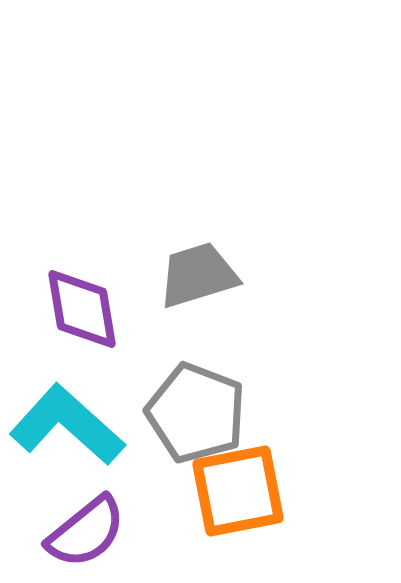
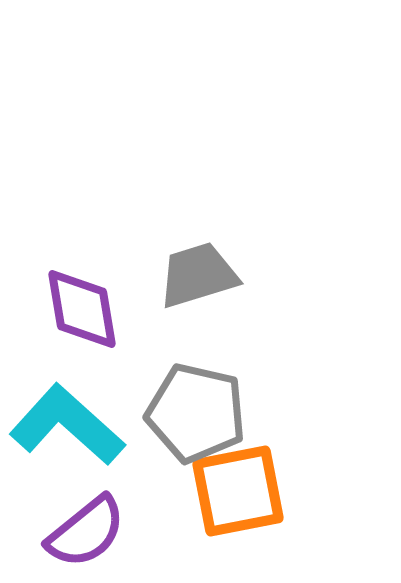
gray pentagon: rotated 8 degrees counterclockwise
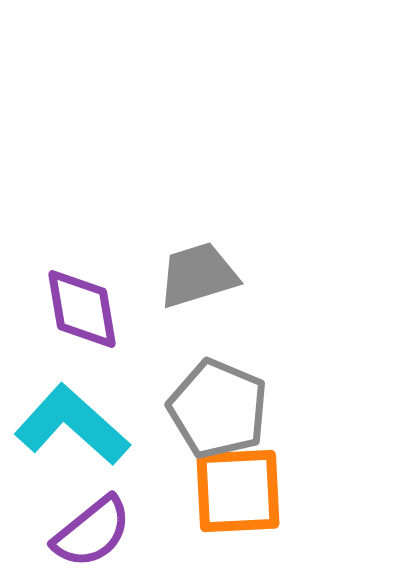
gray pentagon: moved 22 px right, 4 px up; rotated 10 degrees clockwise
cyan L-shape: moved 5 px right
orange square: rotated 8 degrees clockwise
purple semicircle: moved 6 px right
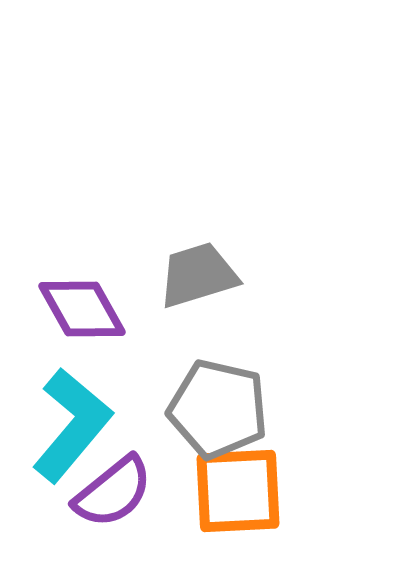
purple diamond: rotated 20 degrees counterclockwise
gray pentagon: rotated 10 degrees counterclockwise
cyan L-shape: rotated 88 degrees clockwise
purple semicircle: moved 21 px right, 40 px up
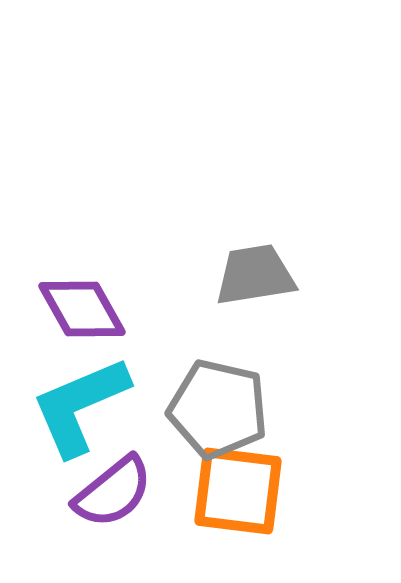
gray trapezoid: moved 57 px right; rotated 8 degrees clockwise
cyan L-shape: moved 8 px right, 19 px up; rotated 153 degrees counterclockwise
orange square: rotated 10 degrees clockwise
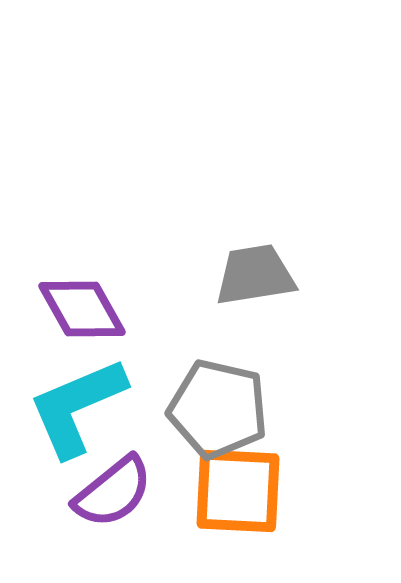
cyan L-shape: moved 3 px left, 1 px down
orange square: rotated 4 degrees counterclockwise
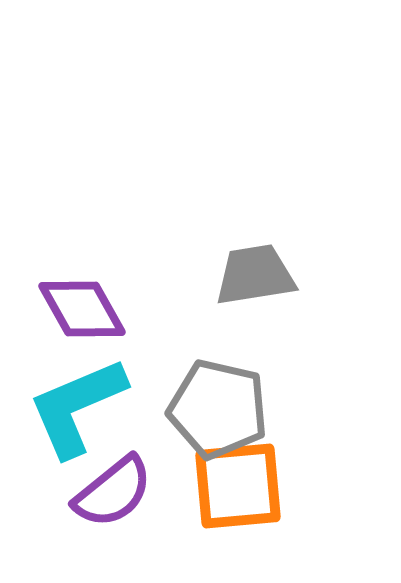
orange square: moved 5 px up; rotated 8 degrees counterclockwise
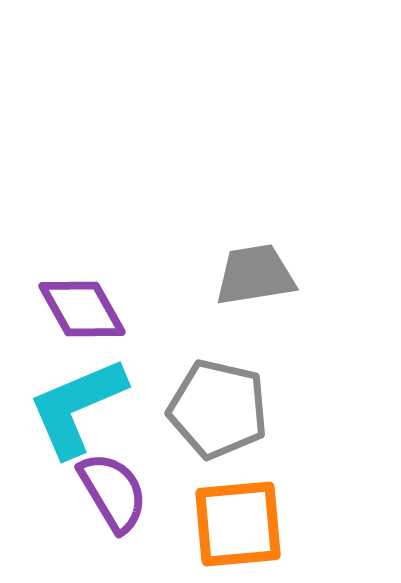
orange square: moved 38 px down
purple semicircle: rotated 82 degrees counterclockwise
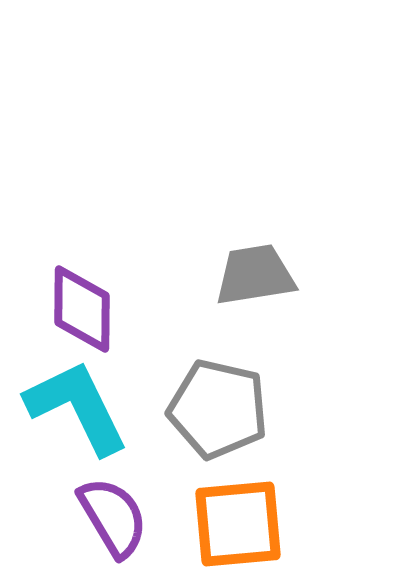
purple diamond: rotated 30 degrees clockwise
cyan L-shape: rotated 87 degrees clockwise
purple semicircle: moved 25 px down
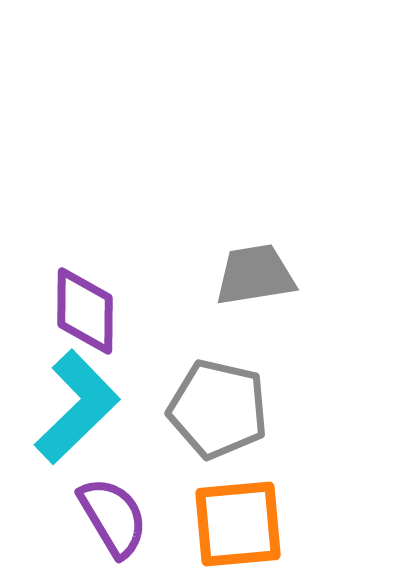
purple diamond: moved 3 px right, 2 px down
cyan L-shape: rotated 72 degrees clockwise
